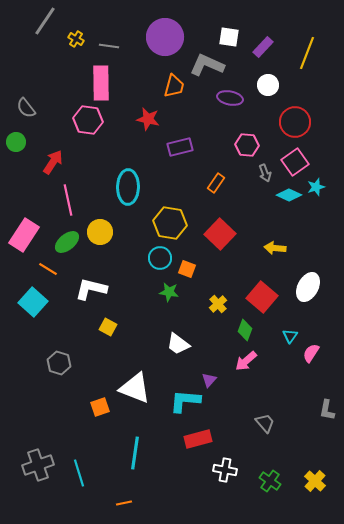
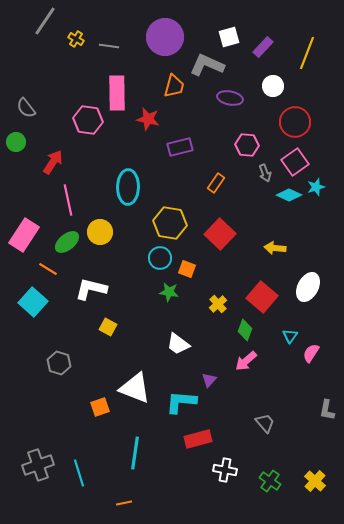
white square at (229, 37): rotated 25 degrees counterclockwise
pink rectangle at (101, 83): moved 16 px right, 10 px down
white circle at (268, 85): moved 5 px right, 1 px down
cyan L-shape at (185, 401): moved 4 px left, 1 px down
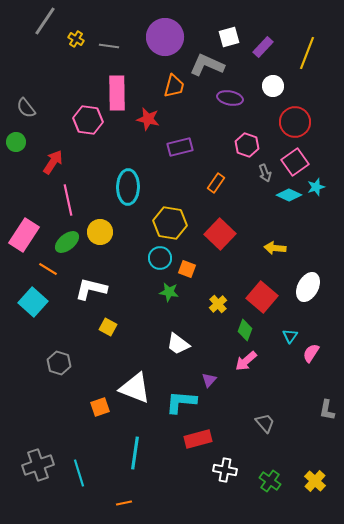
pink hexagon at (247, 145): rotated 15 degrees clockwise
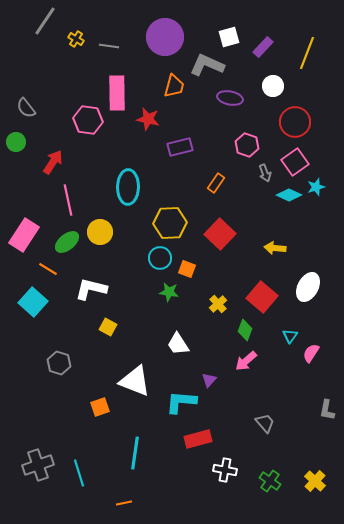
yellow hexagon at (170, 223): rotated 12 degrees counterclockwise
white trapezoid at (178, 344): rotated 20 degrees clockwise
white triangle at (135, 388): moved 7 px up
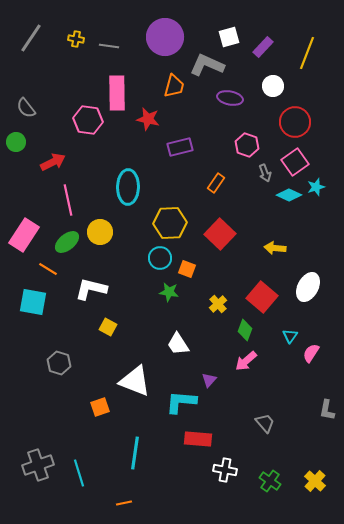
gray line at (45, 21): moved 14 px left, 17 px down
yellow cross at (76, 39): rotated 21 degrees counterclockwise
red arrow at (53, 162): rotated 30 degrees clockwise
cyan square at (33, 302): rotated 32 degrees counterclockwise
red rectangle at (198, 439): rotated 20 degrees clockwise
